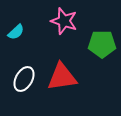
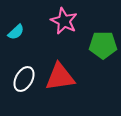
pink star: rotated 8 degrees clockwise
green pentagon: moved 1 px right, 1 px down
red triangle: moved 2 px left
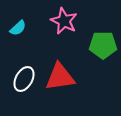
cyan semicircle: moved 2 px right, 4 px up
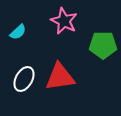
cyan semicircle: moved 4 px down
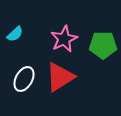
pink star: moved 18 px down; rotated 20 degrees clockwise
cyan semicircle: moved 3 px left, 2 px down
red triangle: rotated 24 degrees counterclockwise
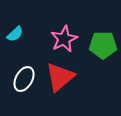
red triangle: rotated 8 degrees counterclockwise
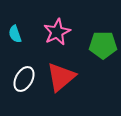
cyan semicircle: rotated 114 degrees clockwise
pink star: moved 7 px left, 7 px up
red triangle: moved 1 px right
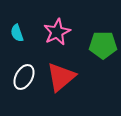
cyan semicircle: moved 2 px right, 1 px up
white ellipse: moved 2 px up
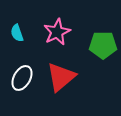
white ellipse: moved 2 px left, 1 px down
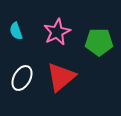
cyan semicircle: moved 1 px left, 2 px up
green pentagon: moved 4 px left, 3 px up
